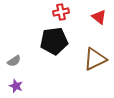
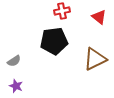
red cross: moved 1 px right, 1 px up
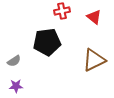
red triangle: moved 5 px left
black pentagon: moved 7 px left, 1 px down
brown triangle: moved 1 px left, 1 px down
purple star: rotated 24 degrees counterclockwise
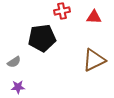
red triangle: rotated 35 degrees counterclockwise
black pentagon: moved 5 px left, 4 px up
gray semicircle: moved 1 px down
purple star: moved 2 px right, 1 px down
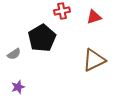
red triangle: rotated 21 degrees counterclockwise
black pentagon: rotated 24 degrees counterclockwise
gray semicircle: moved 8 px up
purple star: rotated 16 degrees counterclockwise
